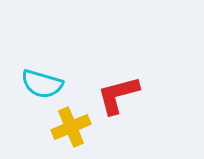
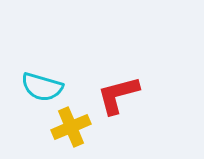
cyan semicircle: moved 3 px down
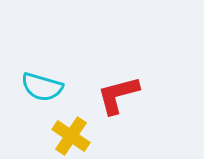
yellow cross: moved 9 px down; rotated 33 degrees counterclockwise
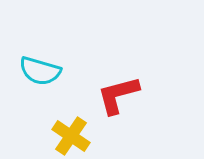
cyan semicircle: moved 2 px left, 16 px up
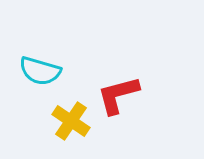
yellow cross: moved 15 px up
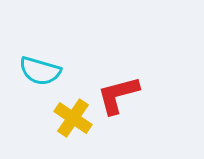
yellow cross: moved 2 px right, 3 px up
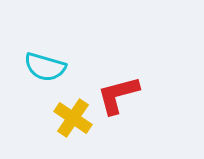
cyan semicircle: moved 5 px right, 4 px up
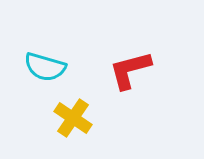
red L-shape: moved 12 px right, 25 px up
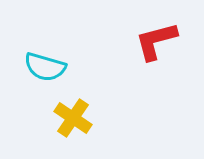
red L-shape: moved 26 px right, 29 px up
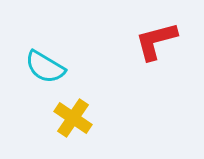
cyan semicircle: rotated 15 degrees clockwise
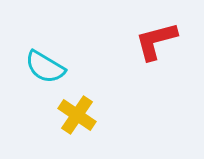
yellow cross: moved 4 px right, 3 px up
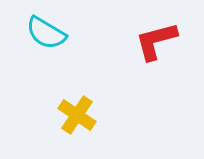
cyan semicircle: moved 1 px right, 34 px up
